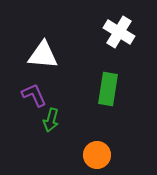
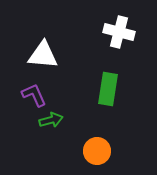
white cross: rotated 16 degrees counterclockwise
green arrow: rotated 120 degrees counterclockwise
orange circle: moved 4 px up
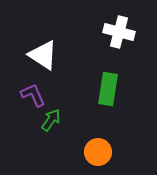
white triangle: rotated 28 degrees clockwise
purple L-shape: moved 1 px left
green arrow: rotated 40 degrees counterclockwise
orange circle: moved 1 px right, 1 px down
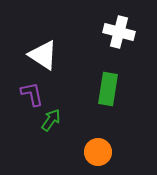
purple L-shape: moved 1 px left, 1 px up; rotated 12 degrees clockwise
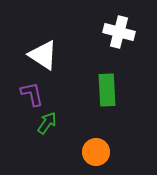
green rectangle: moved 1 px left, 1 px down; rotated 12 degrees counterclockwise
green arrow: moved 4 px left, 3 px down
orange circle: moved 2 px left
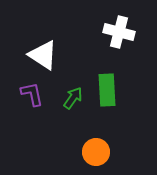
green arrow: moved 26 px right, 25 px up
